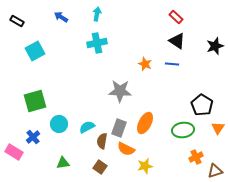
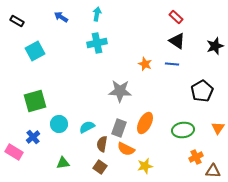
black pentagon: moved 14 px up; rotated 10 degrees clockwise
brown semicircle: moved 3 px down
brown triangle: moved 2 px left; rotated 21 degrees clockwise
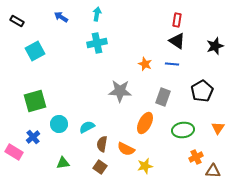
red rectangle: moved 1 px right, 3 px down; rotated 56 degrees clockwise
gray rectangle: moved 44 px right, 31 px up
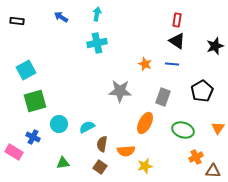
black rectangle: rotated 24 degrees counterclockwise
cyan square: moved 9 px left, 19 px down
green ellipse: rotated 25 degrees clockwise
blue cross: rotated 24 degrees counterclockwise
orange semicircle: moved 2 px down; rotated 30 degrees counterclockwise
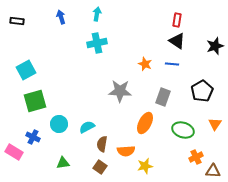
blue arrow: rotated 40 degrees clockwise
orange triangle: moved 3 px left, 4 px up
